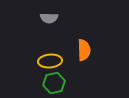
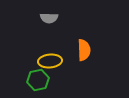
green hexagon: moved 16 px left, 3 px up
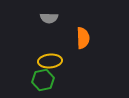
orange semicircle: moved 1 px left, 12 px up
green hexagon: moved 5 px right
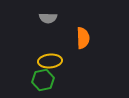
gray semicircle: moved 1 px left
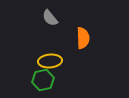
gray semicircle: moved 2 px right; rotated 48 degrees clockwise
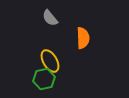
yellow ellipse: rotated 65 degrees clockwise
green hexagon: moved 1 px right, 1 px up
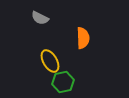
gray semicircle: moved 10 px left; rotated 24 degrees counterclockwise
green hexagon: moved 19 px right, 3 px down
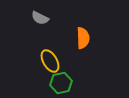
green hexagon: moved 2 px left, 1 px down
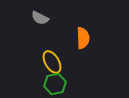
yellow ellipse: moved 2 px right, 1 px down
green hexagon: moved 6 px left, 1 px down
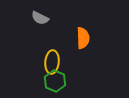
yellow ellipse: rotated 35 degrees clockwise
green hexagon: moved 3 px up; rotated 25 degrees counterclockwise
